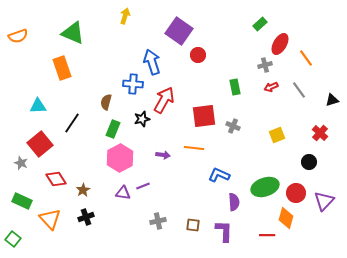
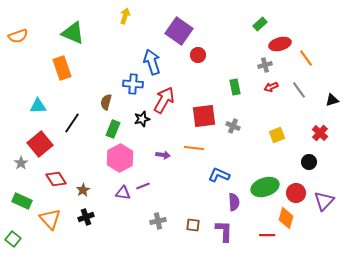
red ellipse at (280, 44): rotated 45 degrees clockwise
gray star at (21, 163): rotated 16 degrees clockwise
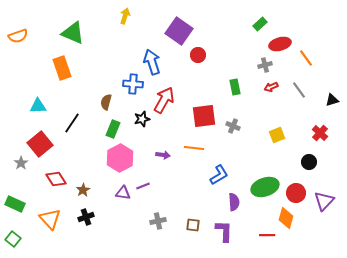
blue L-shape at (219, 175): rotated 125 degrees clockwise
green rectangle at (22, 201): moved 7 px left, 3 px down
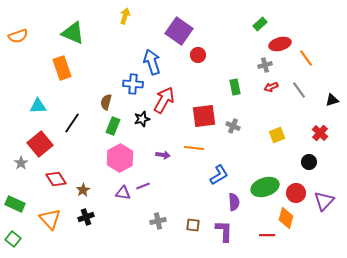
green rectangle at (113, 129): moved 3 px up
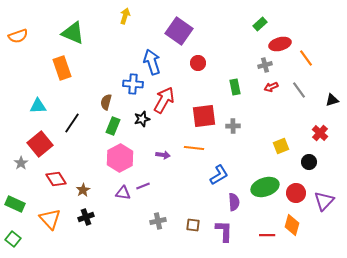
red circle at (198, 55): moved 8 px down
gray cross at (233, 126): rotated 24 degrees counterclockwise
yellow square at (277, 135): moved 4 px right, 11 px down
orange diamond at (286, 218): moved 6 px right, 7 px down
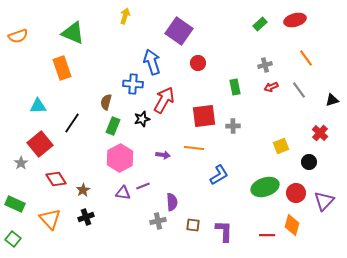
red ellipse at (280, 44): moved 15 px right, 24 px up
purple semicircle at (234, 202): moved 62 px left
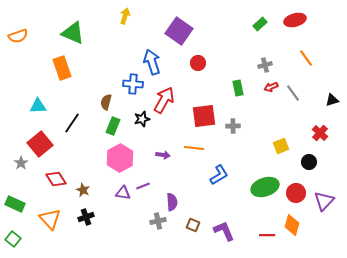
green rectangle at (235, 87): moved 3 px right, 1 px down
gray line at (299, 90): moved 6 px left, 3 px down
brown star at (83, 190): rotated 16 degrees counterclockwise
brown square at (193, 225): rotated 16 degrees clockwise
purple L-shape at (224, 231): rotated 25 degrees counterclockwise
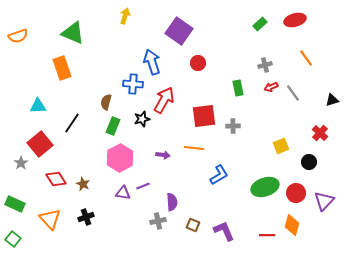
brown star at (83, 190): moved 6 px up
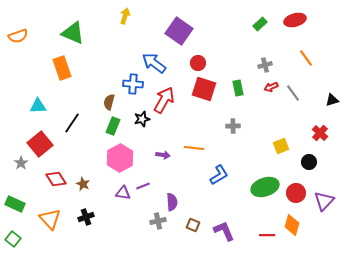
blue arrow at (152, 62): moved 2 px right, 1 px down; rotated 35 degrees counterclockwise
brown semicircle at (106, 102): moved 3 px right
red square at (204, 116): moved 27 px up; rotated 25 degrees clockwise
